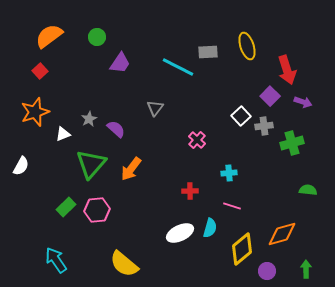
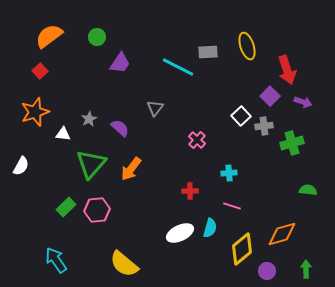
purple semicircle: moved 4 px right, 1 px up
white triangle: rotated 28 degrees clockwise
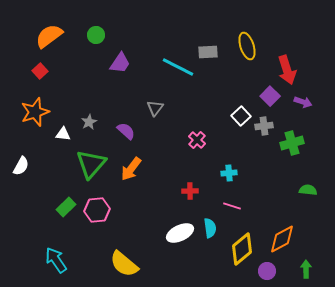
green circle: moved 1 px left, 2 px up
gray star: moved 3 px down
purple semicircle: moved 6 px right, 3 px down
cyan semicircle: rotated 24 degrees counterclockwise
orange diamond: moved 5 px down; rotated 12 degrees counterclockwise
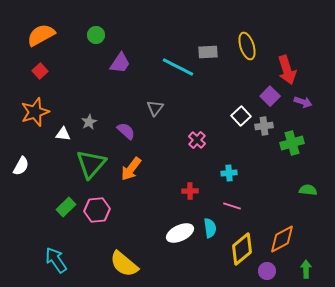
orange semicircle: moved 8 px left, 1 px up; rotated 8 degrees clockwise
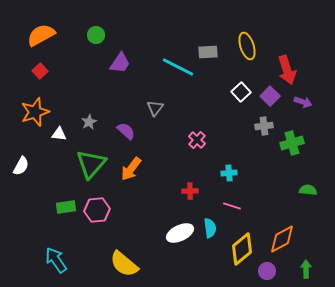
white square: moved 24 px up
white triangle: moved 4 px left
green rectangle: rotated 36 degrees clockwise
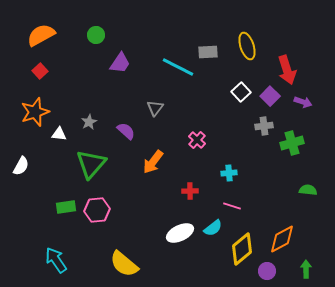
orange arrow: moved 22 px right, 7 px up
cyan semicircle: moved 3 px right; rotated 60 degrees clockwise
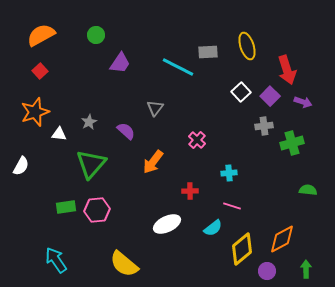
white ellipse: moved 13 px left, 9 px up
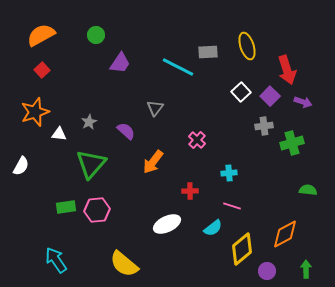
red square: moved 2 px right, 1 px up
orange diamond: moved 3 px right, 5 px up
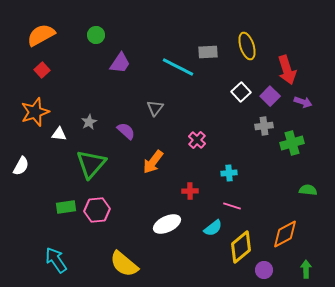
yellow diamond: moved 1 px left, 2 px up
purple circle: moved 3 px left, 1 px up
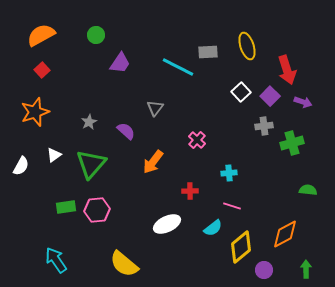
white triangle: moved 5 px left, 21 px down; rotated 42 degrees counterclockwise
